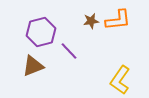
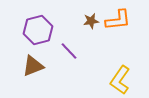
purple hexagon: moved 3 px left, 2 px up
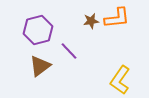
orange L-shape: moved 1 px left, 2 px up
brown triangle: moved 7 px right; rotated 15 degrees counterclockwise
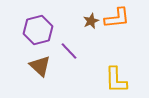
brown star: rotated 14 degrees counterclockwise
brown triangle: rotated 40 degrees counterclockwise
yellow L-shape: moved 4 px left; rotated 36 degrees counterclockwise
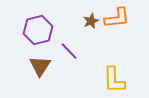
brown triangle: rotated 20 degrees clockwise
yellow L-shape: moved 2 px left
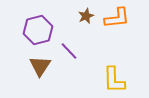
brown star: moved 5 px left, 5 px up
